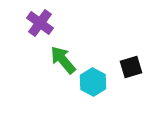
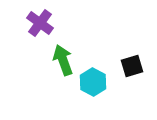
green arrow: rotated 20 degrees clockwise
black square: moved 1 px right, 1 px up
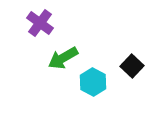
green arrow: moved 2 px up; rotated 100 degrees counterclockwise
black square: rotated 30 degrees counterclockwise
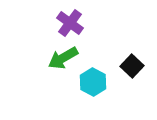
purple cross: moved 30 px right
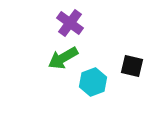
black square: rotated 30 degrees counterclockwise
cyan hexagon: rotated 12 degrees clockwise
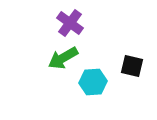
cyan hexagon: rotated 16 degrees clockwise
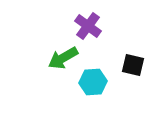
purple cross: moved 18 px right, 3 px down
black square: moved 1 px right, 1 px up
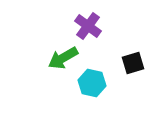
black square: moved 2 px up; rotated 30 degrees counterclockwise
cyan hexagon: moved 1 px left, 1 px down; rotated 16 degrees clockwise
